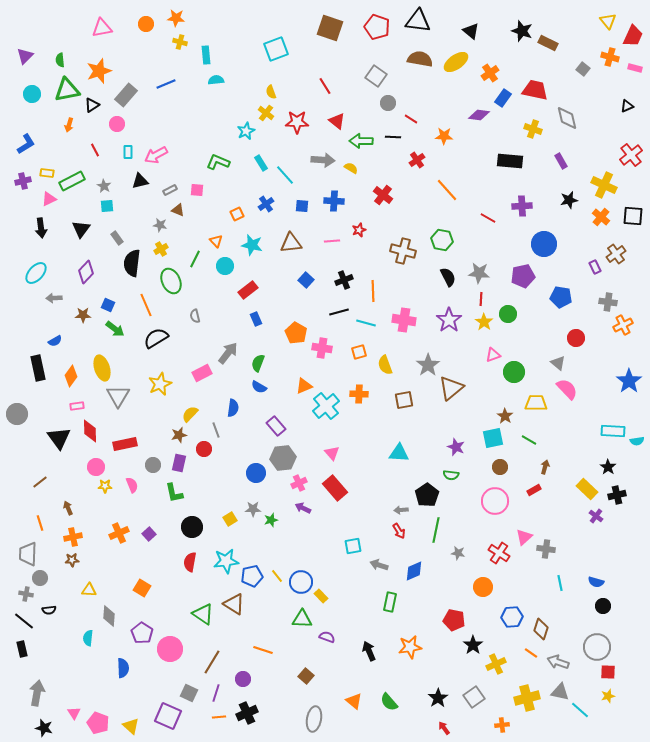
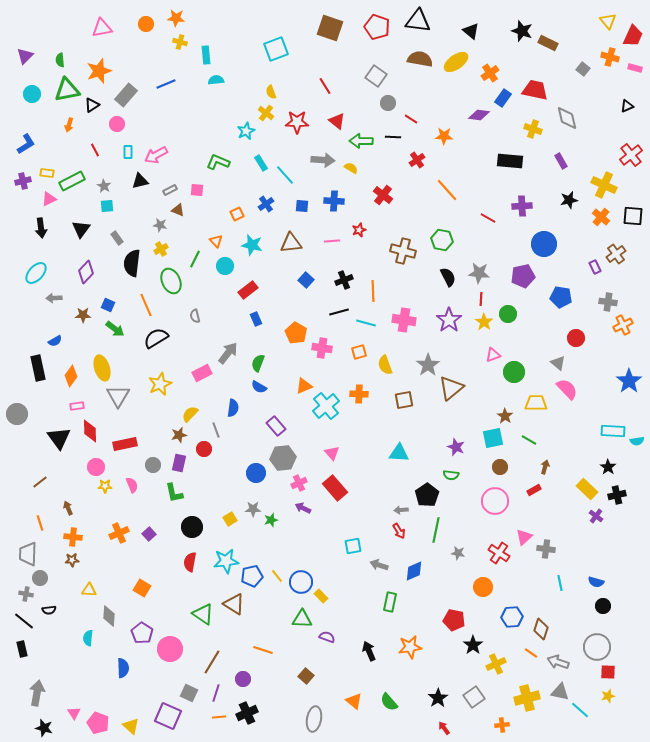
orange cross at (73, 537): rotated 18 degrees clockwise
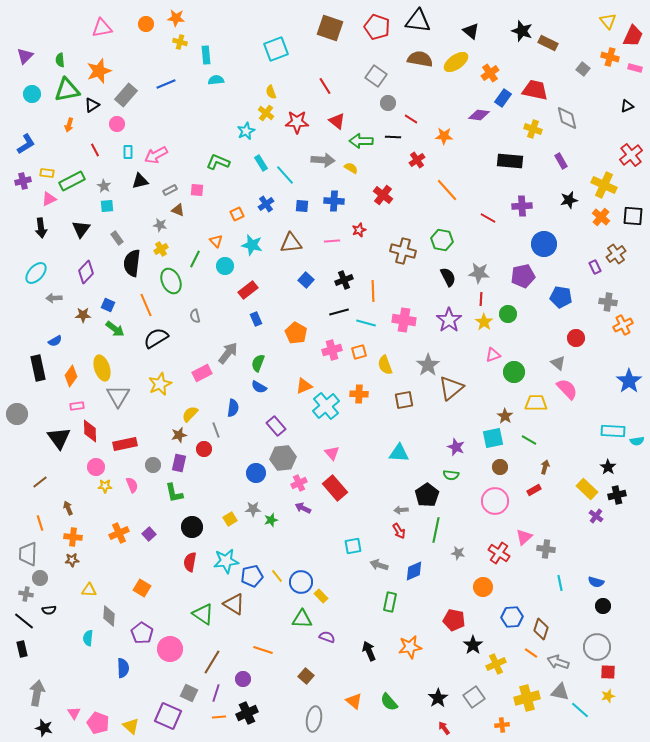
pink cross at (322, 348): moved 10 px right, 2 px down; rotated 24 degrees counterclockwise
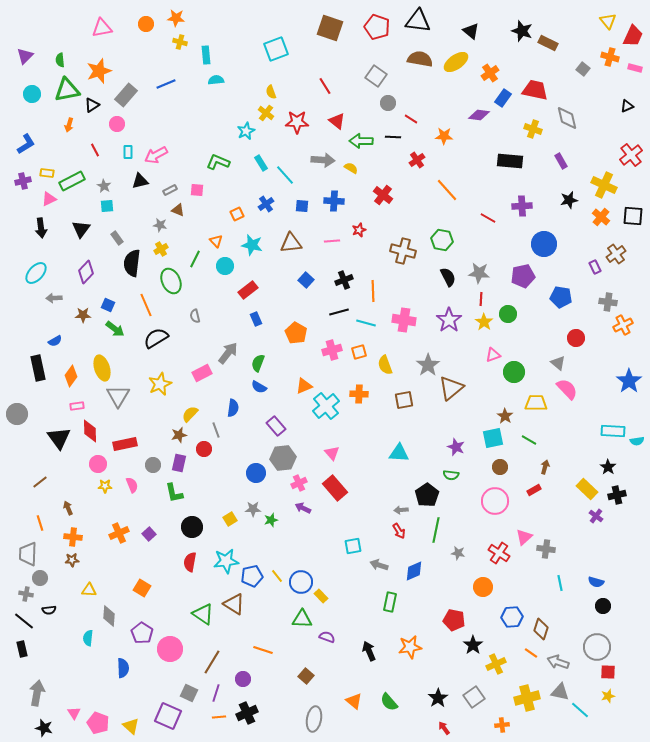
pink circle at (96, 467): moved 2 px right, 3 px up
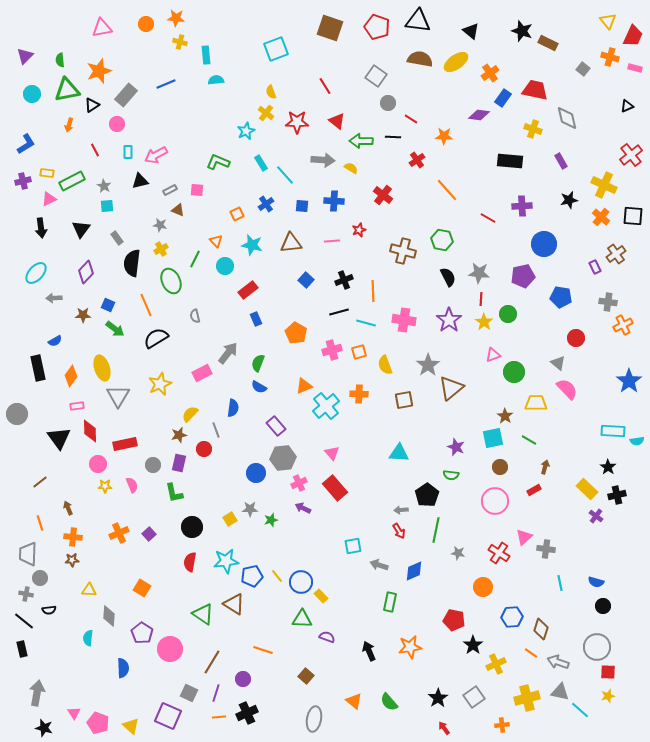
gray star at (253, 509): moved 3 px left
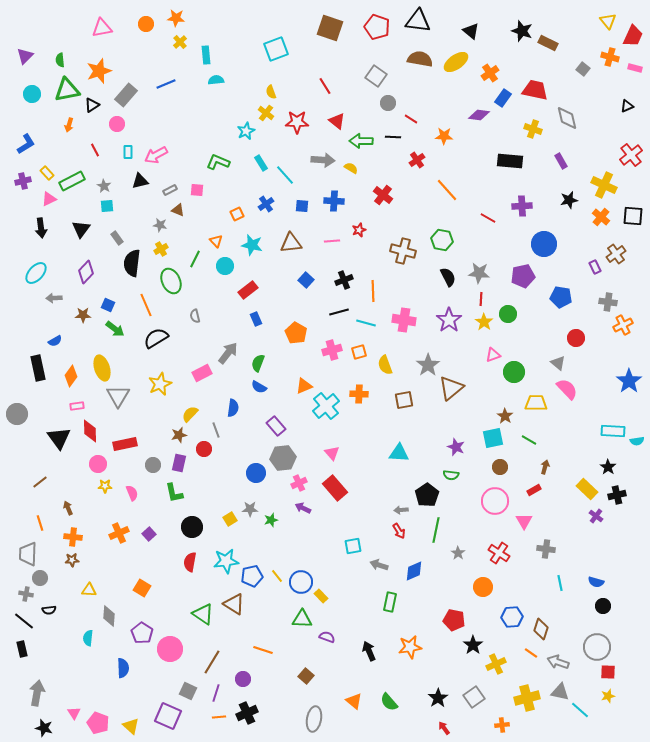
yellow cross at (180, 42): rotated 32 degrees clockwise
yellow rectangle at (47, 173): rotated 40 degrees clockwise
pink semicircle at (132, 485): moved 8 px down
pink triangle at (524, 537): moved 16 px up; rotated 18 degrees counterclockwise
gray star at (458, 553): rotated 24 degrees clockwise
gray square at (189, 693): moved 1 px left, 2 px up
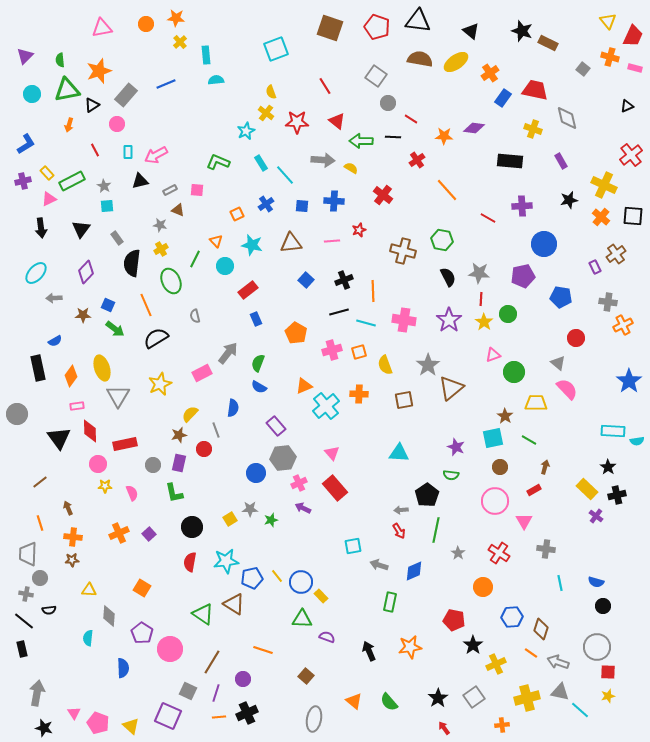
purple diamond at (479, 115): moved 5 px left, 13 px down
blue pentagon at (252, 576): moved 2 px down
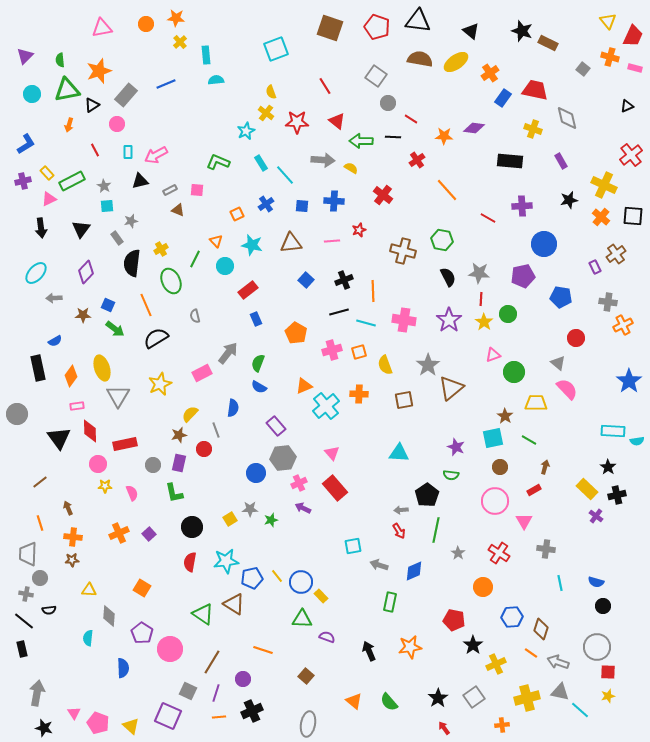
gray star at (160, 225): moved 29 px left, 4 px up; rotated 24 degrees counterclockwise
black cross at (247, 713): moved 5 px right, 2 px up
gray ellipse at (314, 719): moved 6 px left, 5 px down
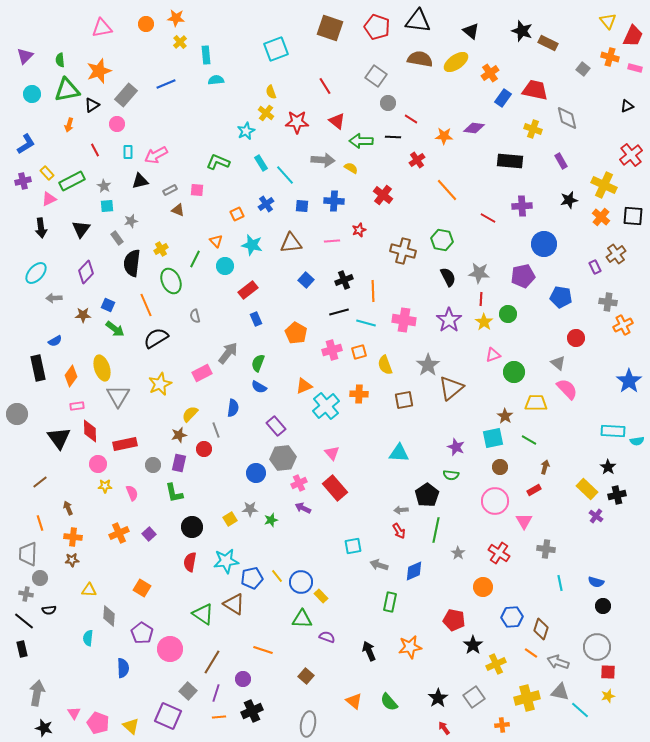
gray square at (188, 691): rotated 18 degrees clockwise
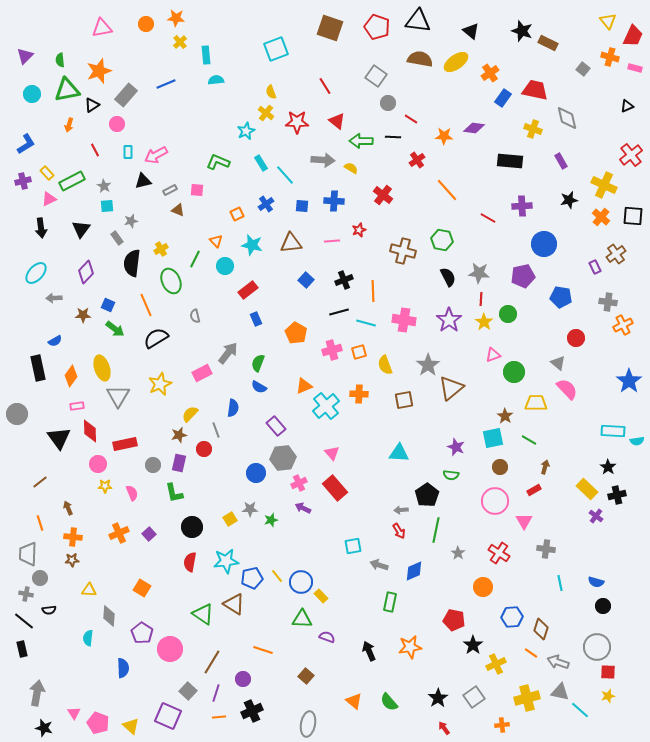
black triangle at (140, 181): moved 3 px right
